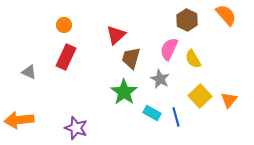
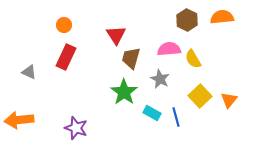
orange semicircle: moved 4 px left, 2 px down; rotated 55 degrees counterclockwise
red triangle: rotated 20 degrees counterclockwise
pink semicircle: rotated 60 degrees clockwise
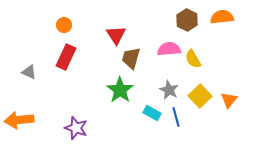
gray star: moved 9 px right, 11 px down
green star: moved 4 px left, 2 px up
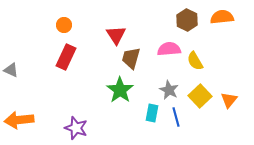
yellow semicircle: moved 2 px right, 2 px down
gray triangle: moved 18 px left, 2 px up
cyan rectangle: rotated 72 degrees clockwise
